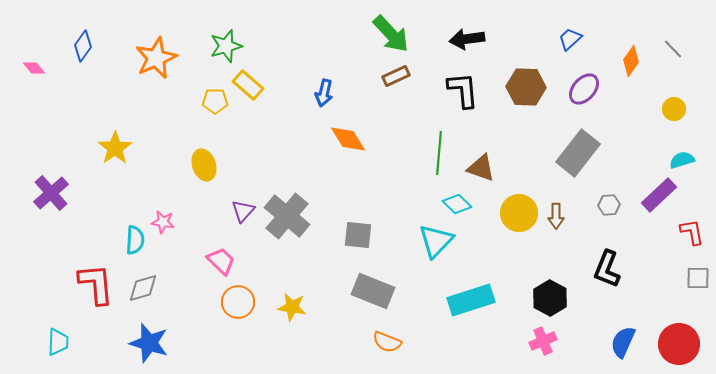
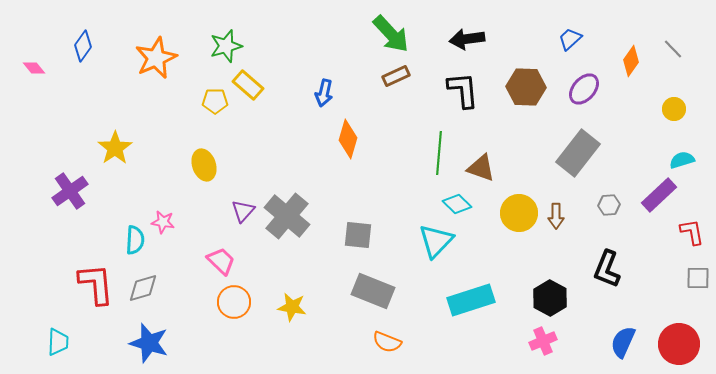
orange diamond at (348, 139): rotated 48 degrees clockwise
purple cross at (51, 193): moved 19 px right, 2 px up; rotated 6 degrees clockwise
orange circle at (238, 302): moved 4 px left
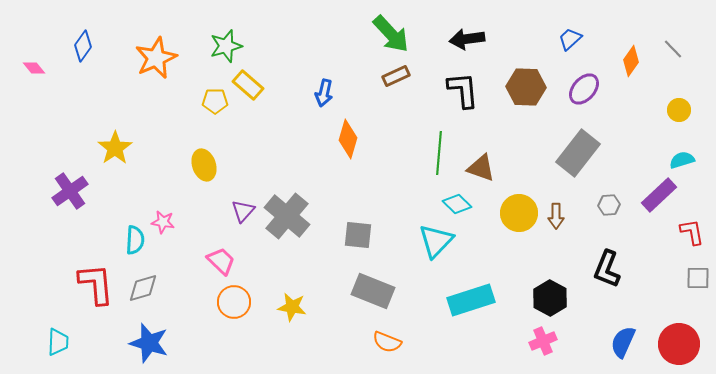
yellow circle at (674, 109): moved 5 px right, 1 px down
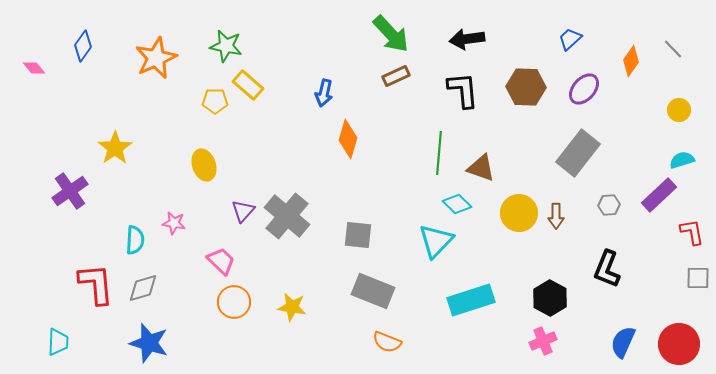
green star at (226, 46): rotated 28 degrees clockwise
pink star at (163, 222): moved 11 px right, 1 px down
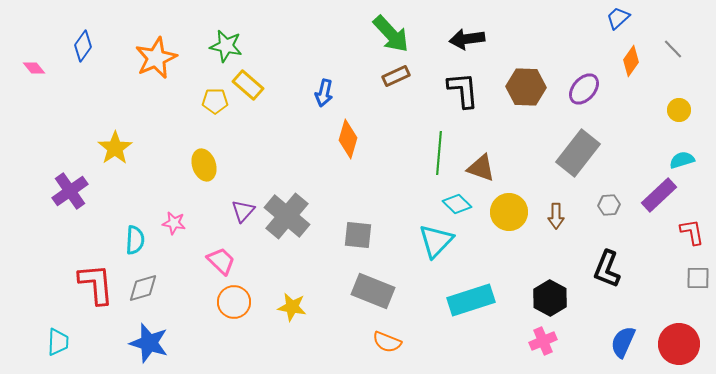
blue trapezoid at (570, 39): moved 48 px right, 21 px up
yellow circle at (519, 213): moved 10 px left, 1 px up
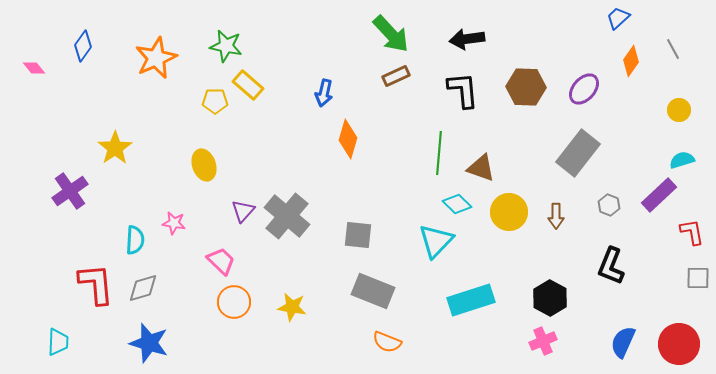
gray line at (673, 49): rotated 15 degrees clockwise
gray hexagon at (609, 205): rotated 25 degrees clockwise
black L-shape at (607, 269): moved 4 px right, 3 px up
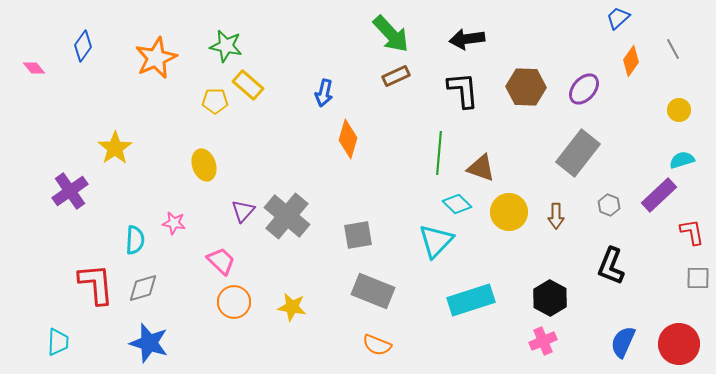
gray square at (358, 235): rotated 16 degrees counterclockwise
orange semicircle at (387, 342): moved 10 px left, 3 px down
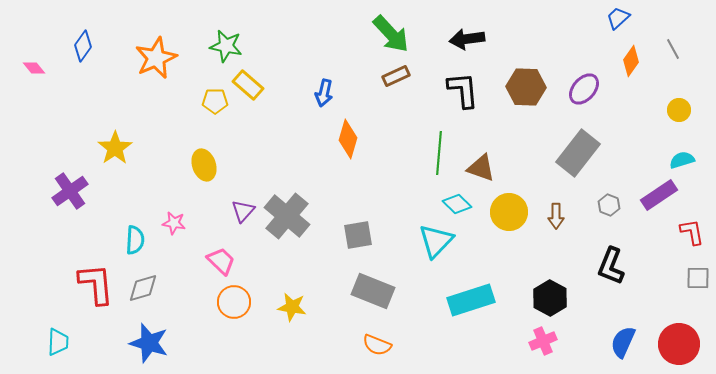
purple rectangle at (659, 195): rotated 9 degrees clockwise
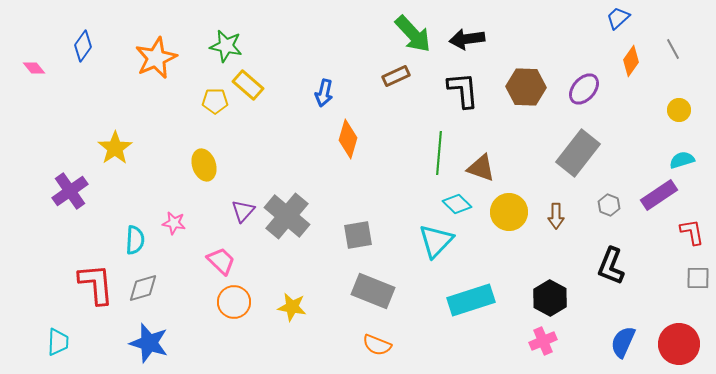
green arrow at (391, 34): moved 22 px right
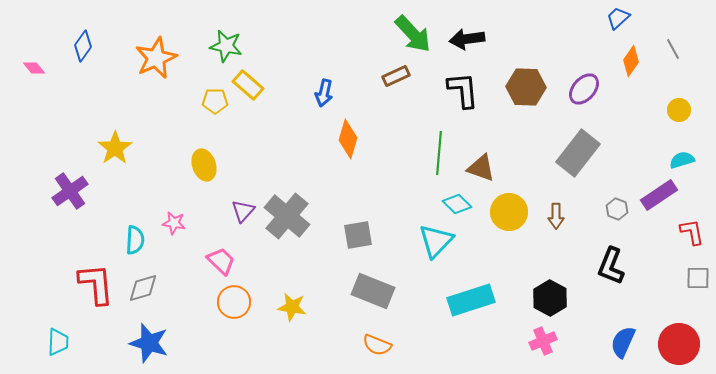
gray hexagon at (609, 205): moved 8 px right, 4 px down
